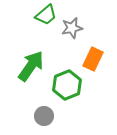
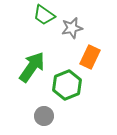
green trapezoid: moved 2 px left; rotated 75 degrees clockwise
orange rectangle: moved 3 px left, 2 px up
green arrow: moved 1 px right, 1 px down
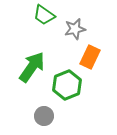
gray star: moved 3 px right, 1 px down
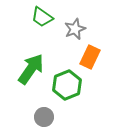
green trapezoid: moved 2 px left, 2 px down
gray star: rotated 10 degrees counterclockwise
green arrow: moved 1 px left, 2 px down
gray circle: moved 1 px down
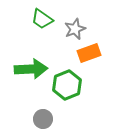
green trapezoid: moved 2 px down
orange rectangle: moved 1 px left, 4 px up; rotated 45 degrees clockwise
green arrow: rotated 52 degrees clockwise
gray circle: moved 1 px left, 2 px down
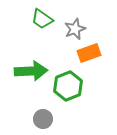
green arrow: moved 2 px down
green hexagon: moved 1 px right, 1 px down
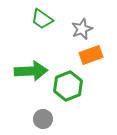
gray star: moved 7 px right
orange rectangle: moved 2 px right, 2 px down
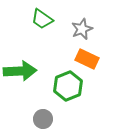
orange rectangle: moved 4 px left, 4 px down; rotated 45 degrees clockwise
green arrow: moved 11 px left
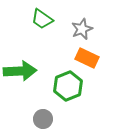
orange rectangle: moved 1 px up
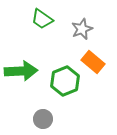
orange rectangle: moved 6 px right, 4 px down; rotated 15 degrees clockwise
green arrow: moved 1 px right
green hexagon: moved 3 px left, 5 px up
